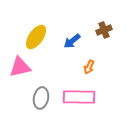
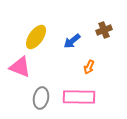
pink triangle: rotated 35 degrees clockwise
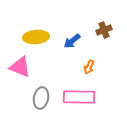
yellow ellipse: rotated 50 degrees clockwise
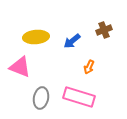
pink rectangle: rotated 16 degrees clockwise
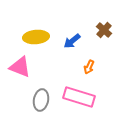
brown cross: rotated 28 degrees counterclockwise
gray ellipse: moved 2 px down
